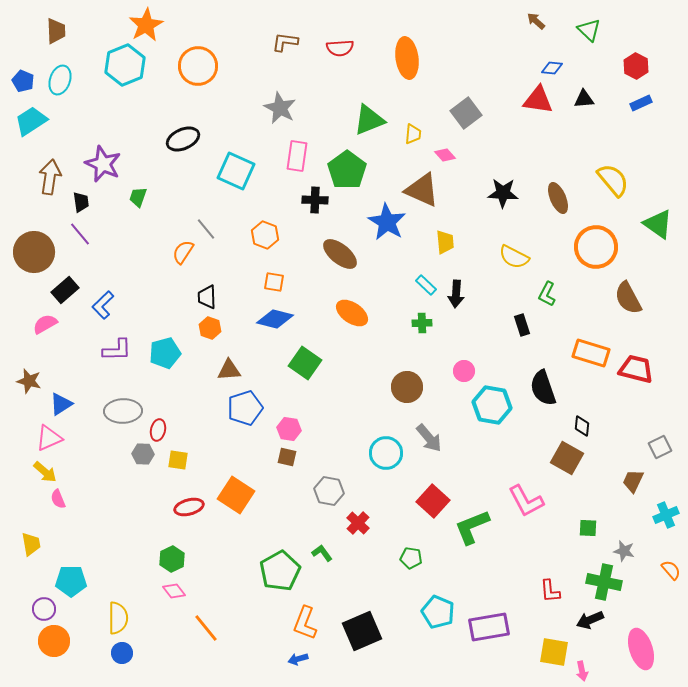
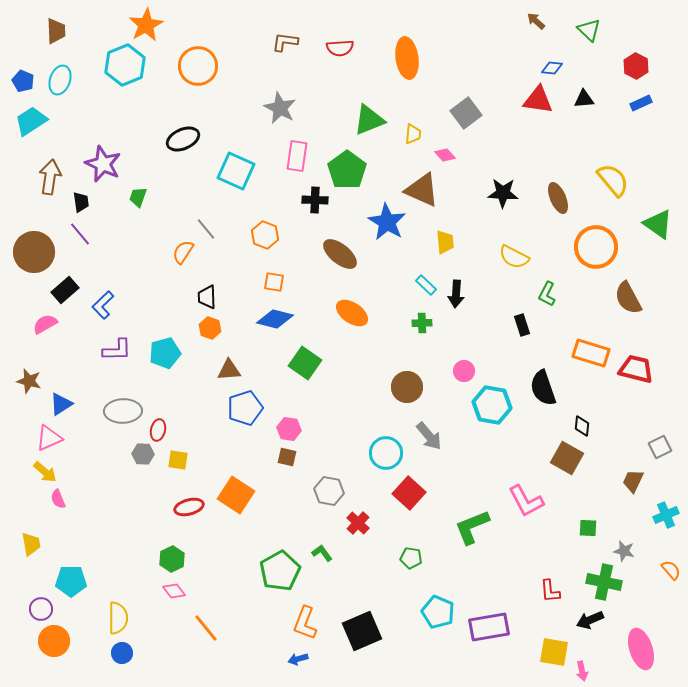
gray arrow at (429, 438): moved 2 px up
red square at (433, 501): moved 24 px left, 8 px up
purple circle at (44, 609): moved 3 px left
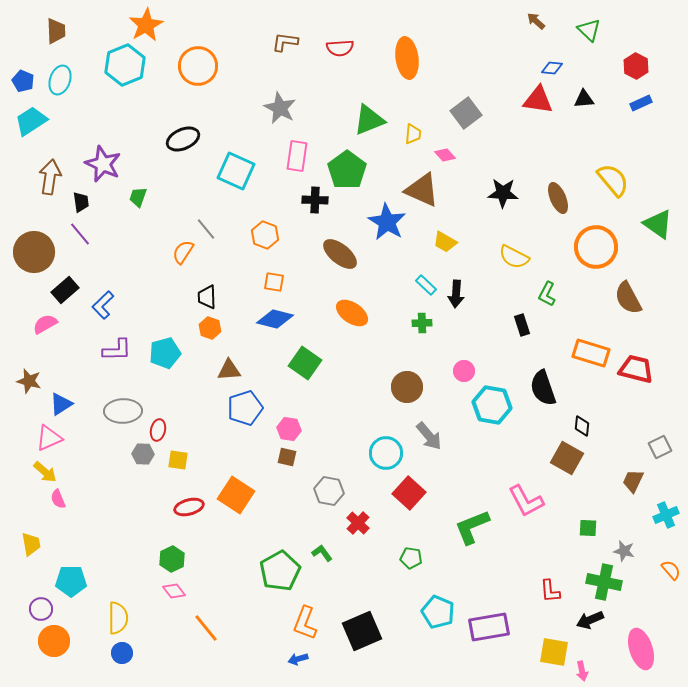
yellow trapezoid at (445, 242): rotated 125 degrees clockwise
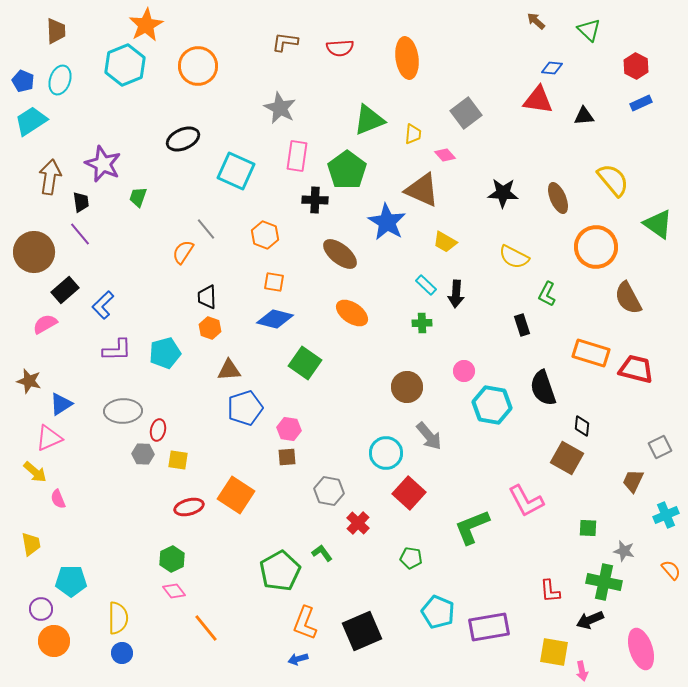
black triangle at (584, 99): moved 17 px down
brown square at (287, 457): rotated 18 degrees counterclockwise
yellow arrow at (45, 472): moved 10 px left
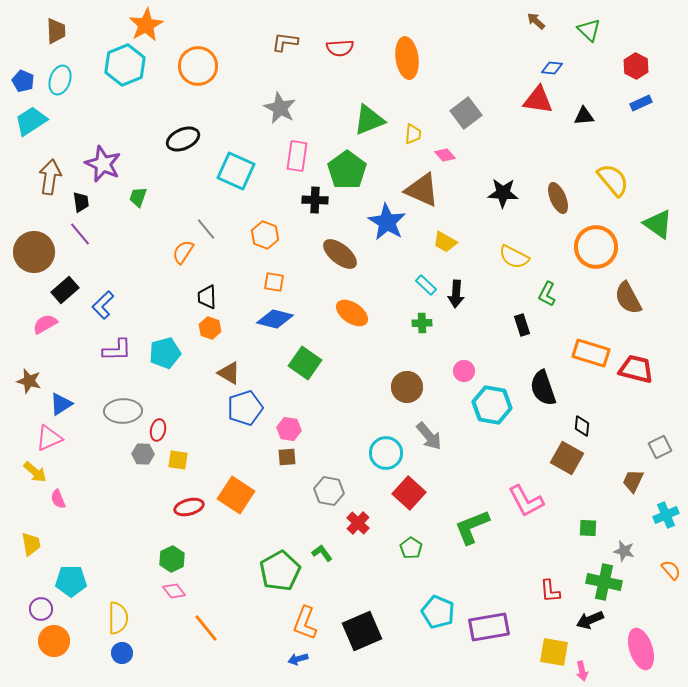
brown triangle at (229, 370): moved 3 px down; rotated 35 degrees clockwise
green pentagon at (411, 558): moved 10 px up; rotated 25 degrees clockwise
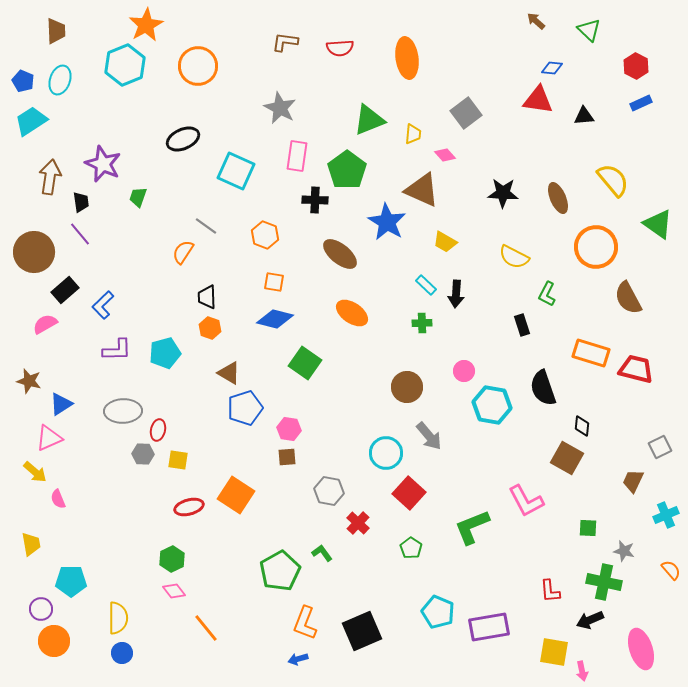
gray line at (206, 229): moved 3 px up; rotated 15 degrees counterclockwise
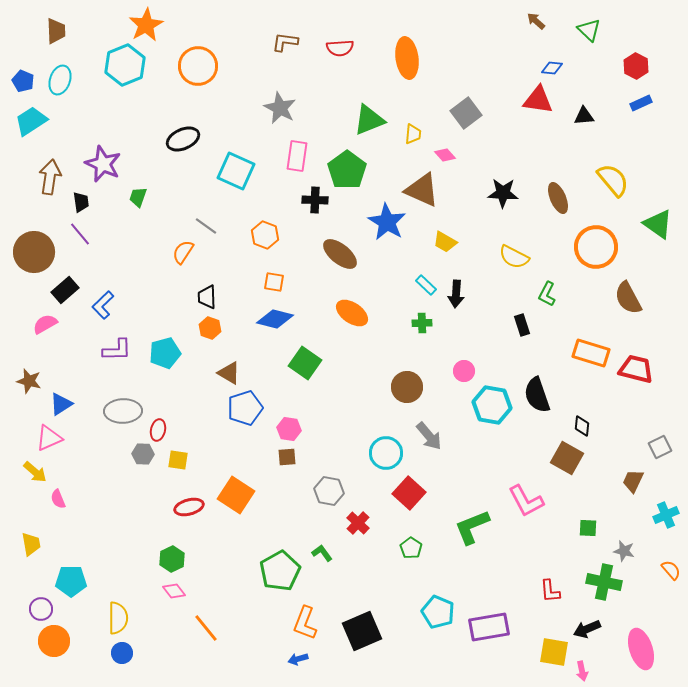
black semicircle at (543, 388): moved 6 px left, 7 px down
black arrow at (590, 620): moved 3 px left, 9 px down
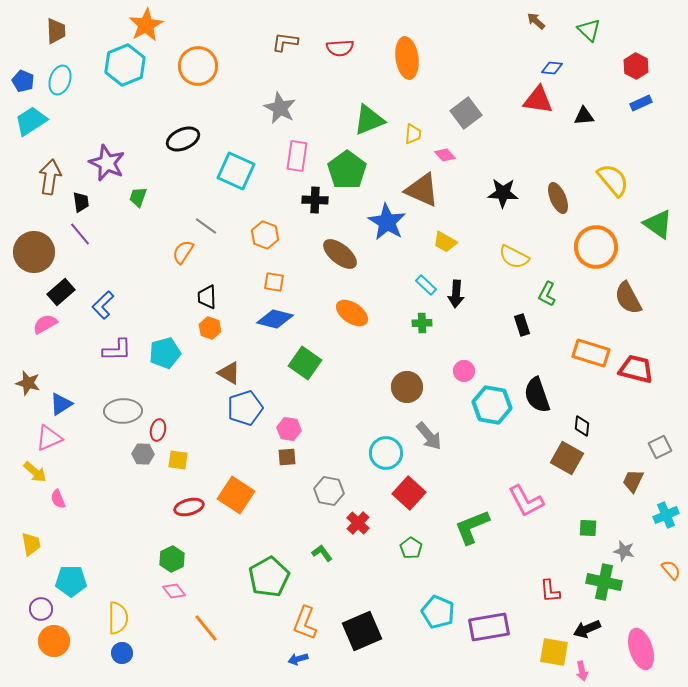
purple star at (103, 164): moved 4 px right, 1 px up
black rectangle at (65, 290): moved 4 px left, 2 px down
brown star at (29, 381): moved 1 px left, 2 px down
green pentagon at (280, 571): moved 11 px left, 6 px down
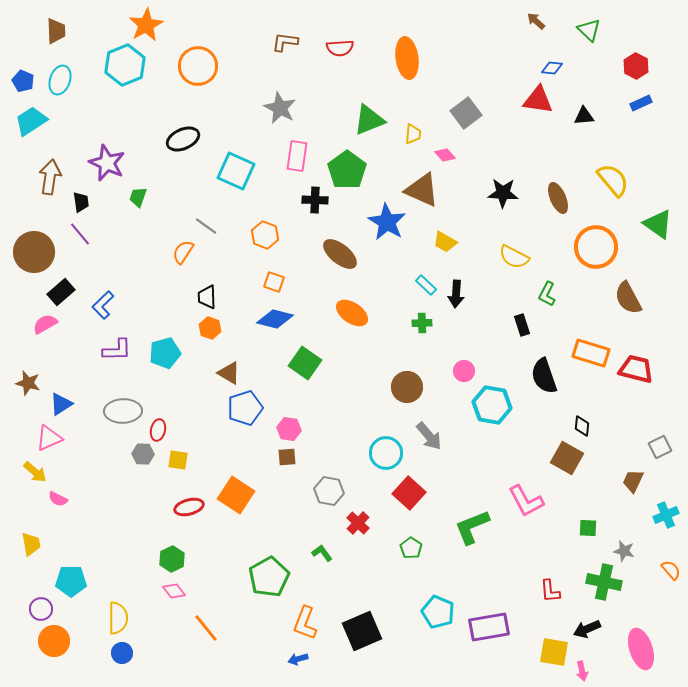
orange square at (274, 282): rotated 10 degrees clockwise
black semicircle at (537, 395): moved 7 px right, 19 px up
pink semicircle at (58, 499): rotated 42 degrees counterclockwise
